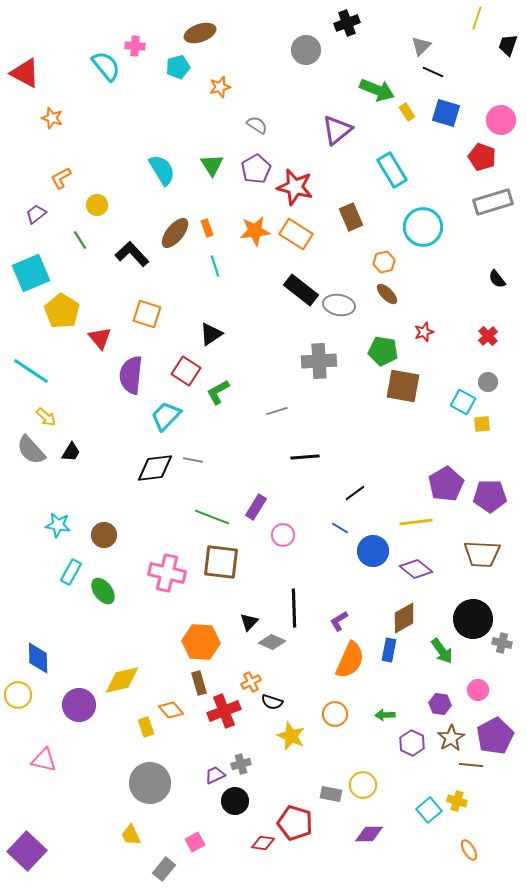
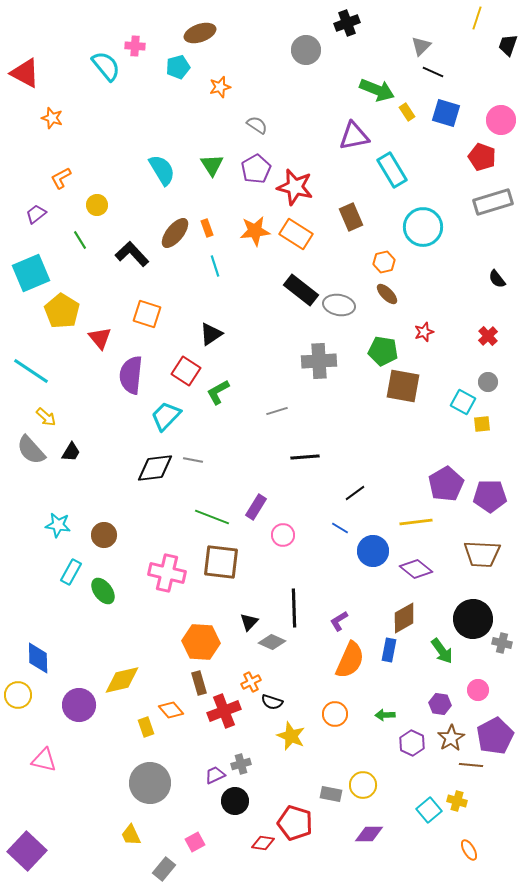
purple triangle at (337, 130): moved 17 px right, 6 px down; rotated 28 degrees clockwise
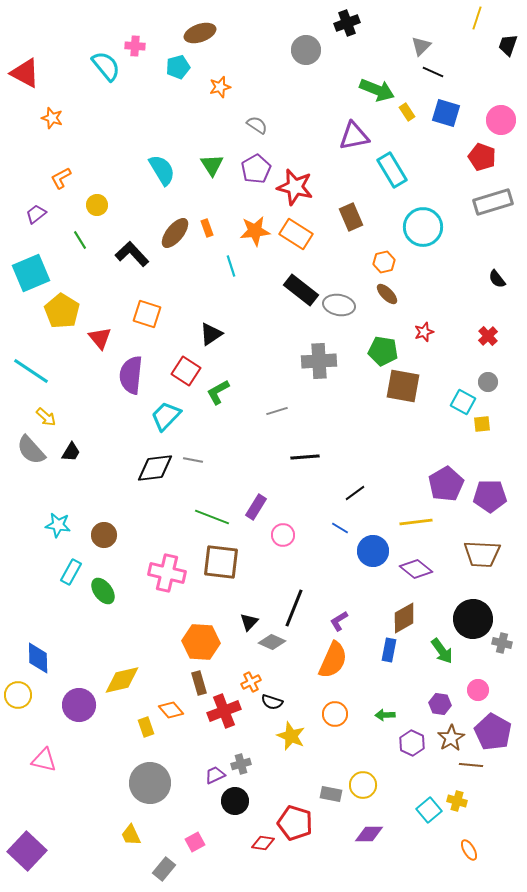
cyan line at (215, 266): moved 16 px right
black line at (294, 608): rotated 24 degrees clockwise
orange semicircle at (350, 660): moved 17 px left
purple pentagon at (495, 736): moved 2 px left, 4 px up; rotated 15 degrees counterclockwise
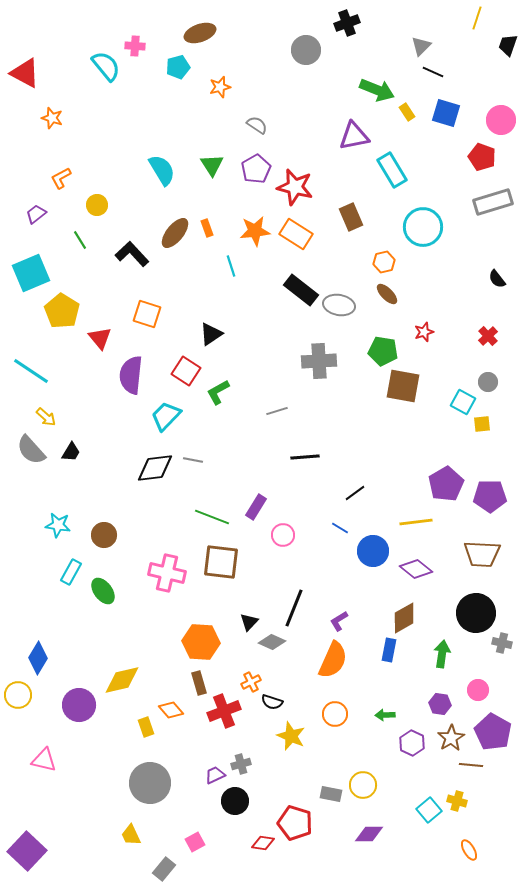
black circle at (473, 619): moved 3 px right, 6 px up
green arrow at (442, 651): moved 3 px down; rotated 136 degrees counterclockwise
blue diamond at (38, 658): rotated 32 degrees clockwise
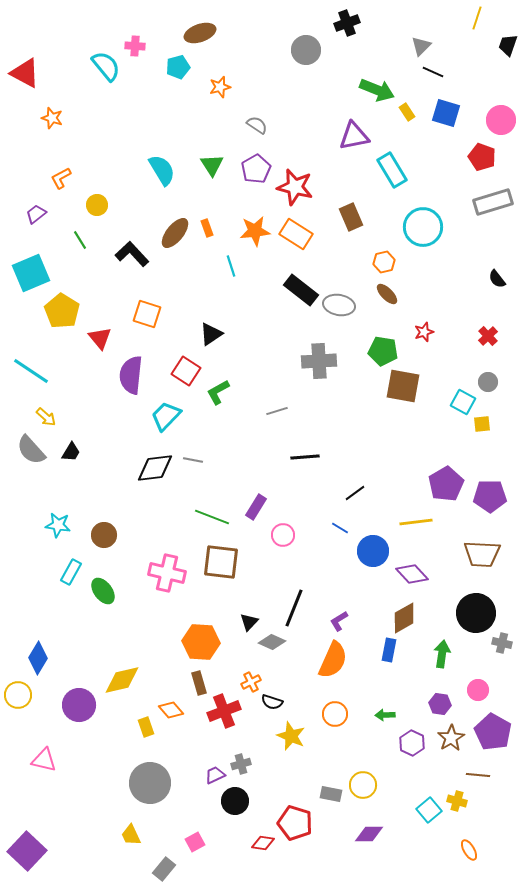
purple diamond at (416, 569): moved 4 px left, 5 px down; rotated 8 degrees clockwise
brown line at (471, 765): moved 7 px right, 10 px down
